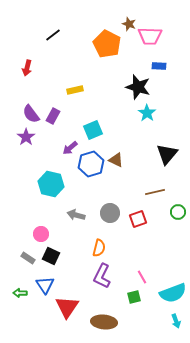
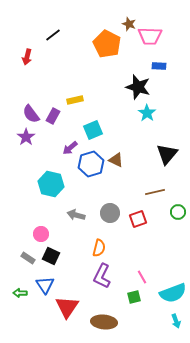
red arrow: moved 11 px up
yellow rectangle: moved 10 px down
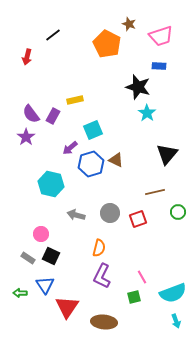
pink trapezoid: moved 11 px right; rotated 20 degrees counterclockwise
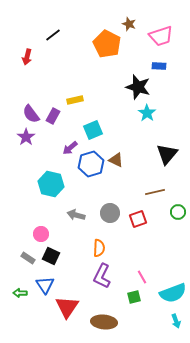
orange semicircle: rotated 12 degrees counterclockwise
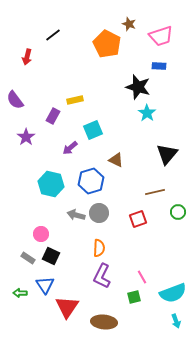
purple semicircle: moved 16 px left, 14 px up
blue hexagon: moved 17 px down
gray circle: moved 11 px left
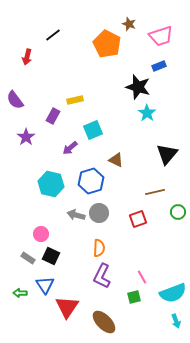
blue rectangle: rotated 24 degrees counterclockwise
brown ellipse: rotated 40 degrees clockwise
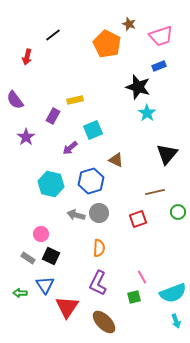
purple L-shape: moved 4 px left, 7 px down
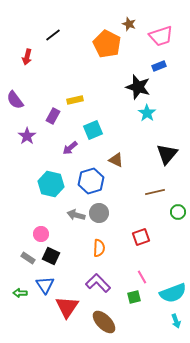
purple star: moved 1 px right, 1 px up
red square: moved 3 px right, 18 px down
purple L-shape: rotated 110 degrees clockwise
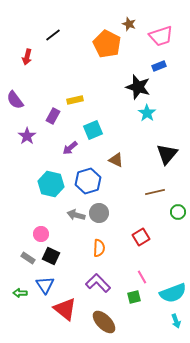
blue hexagon: moved 3 px left
red square: rotated 12 degrees counterclockwise
red triangle: moved 2 px left, 2 px down; rotated 25 degrees counterclockwise
